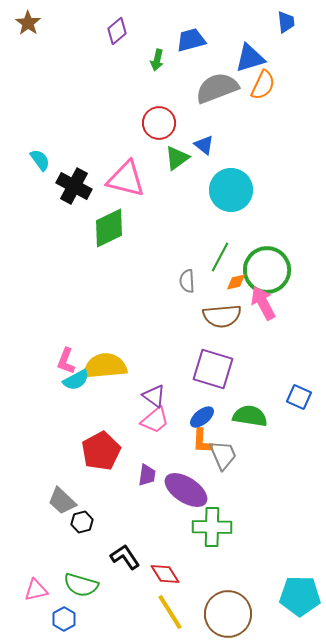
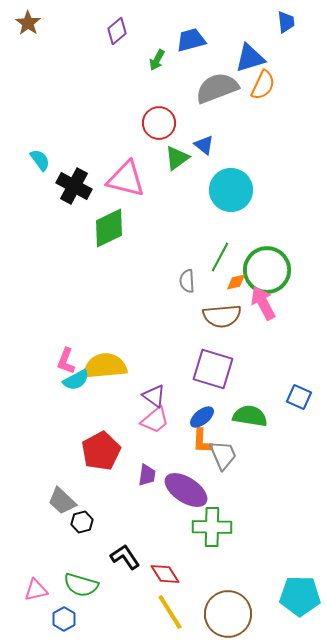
green arrow at (157, 60): rotated 15 degrees clockwise
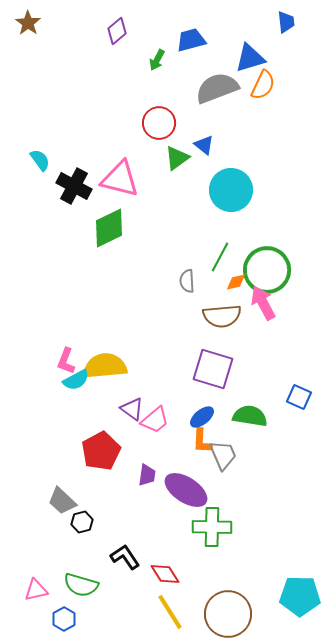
pink triangle at (126, 179): moved 6 px left
purple triangle at (154, 396): moved 22 px left, 13 px down
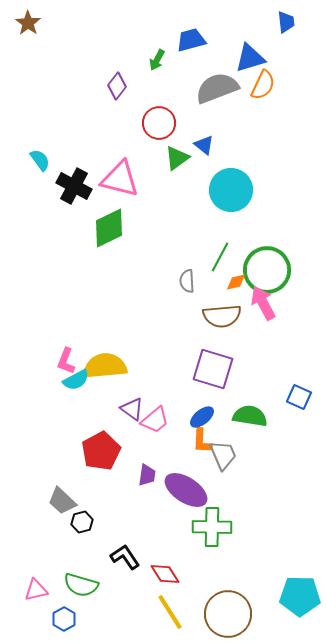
purple diamond at (117, 31): moved 55 px down; rotated 12 degrees counterclockwise
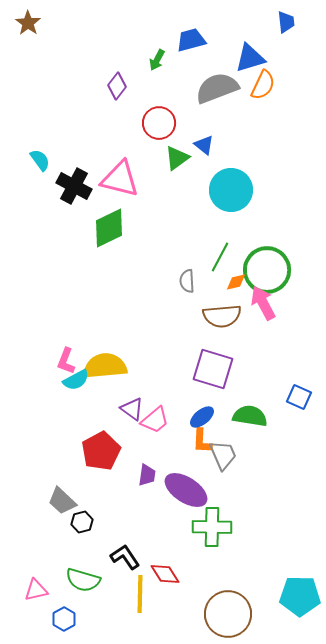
green semicircle at (81, 585): moved 2 px right, 5 px up
yellow line at (170, 612): moved 30 px left, 18 px up; rotated 33 degrees clockwise
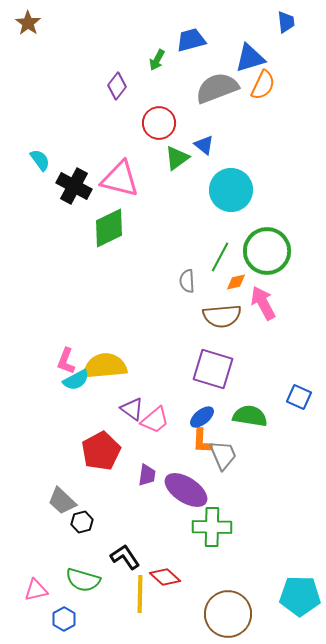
green circle at (267, 270): moved 19 px up
red diamond at (165, 574): moved 3 px down; rotated 16 degrees counterclockwise
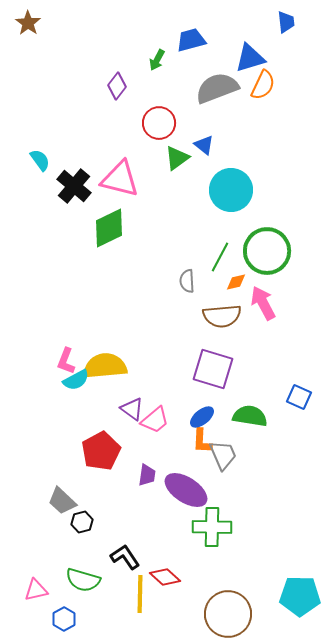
black cross at (74, 186): rotated 12 degrees clockwise
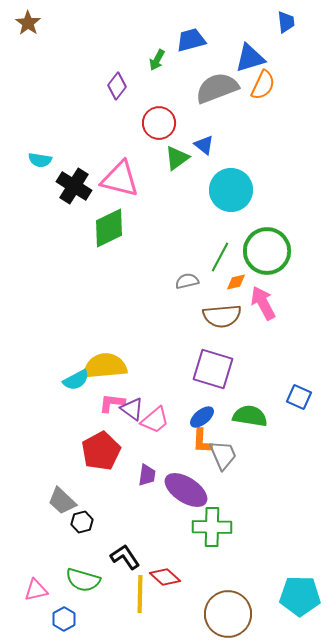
cyan semicircle at (40, 160): rotated 135 degrees clockwise
black cross at (74, 186): rotated 8 degrees counterclockwise
gray semicircle at (187, 281): rotated 80 degrees clockwise
pink L-shape at (66, 361): moved 46 px right, 42 px down; rotated 76 degrees clockwise
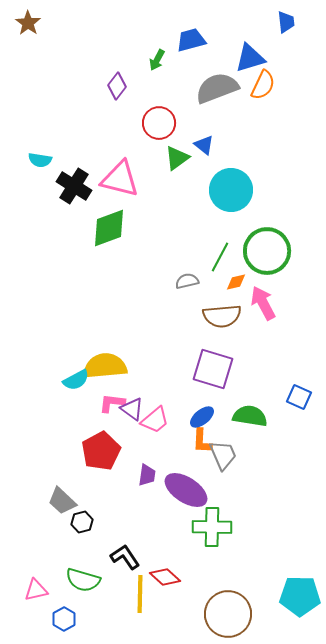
green diamond at (109, 228): rotated 6 degrees clockwise
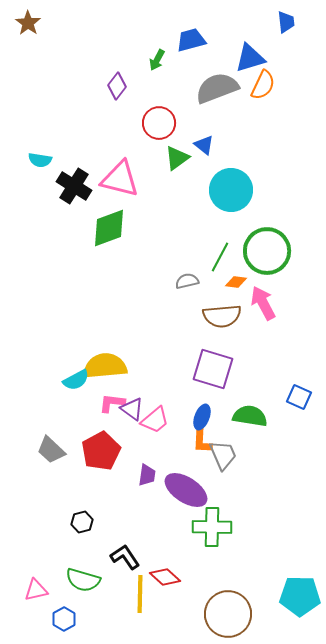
orange diamond at (236, 282): rotated 20 degrees clockwise
blue ellipse at (202, 417): rotated 30 degrees counterclockwise
gray trapezoid at (62, 501): moved 11 px left, 51 px up
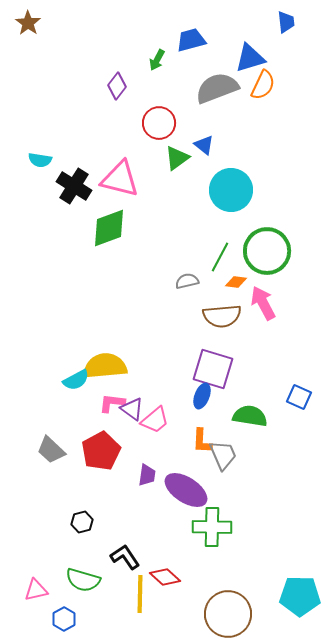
blue ellipse at (202, 417): moved 21 px up
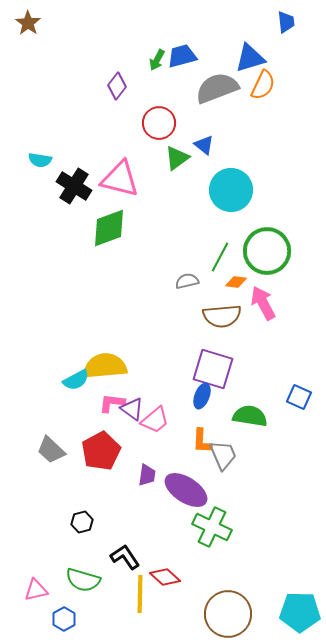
blue trapezoid at (191, 40): moved 9 px left, 16 px down
green cross at (212, 527): rotated 24 degrees clockwise
cyan pentagon at (300, 596): moved 16 px down
